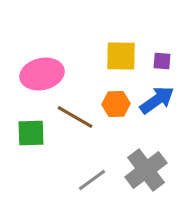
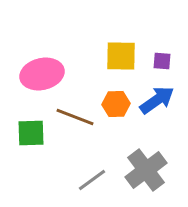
brown line: rotated 9 degrees counterclockwise
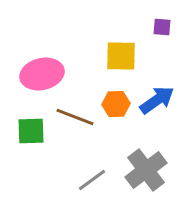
purple square: moved 34 px up
green square: moved 2 px up
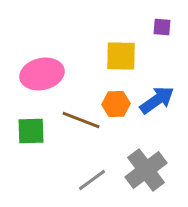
brown line: moved 6 px right, 3 px down
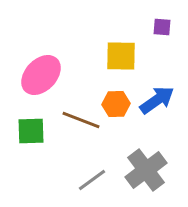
pink ellipse: moved 1 px left, 1 px down; rotated 33 degrees counterclockwise
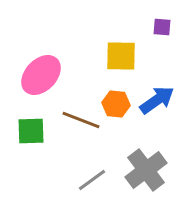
orange hexagon: rotated 8 degrees clockwise
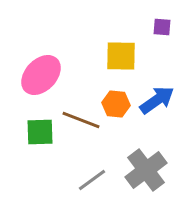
green square: moved 9 px right, 1 px down
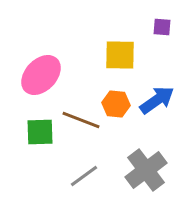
yellow square: moved 1 px left, 1 px up
gray line: moved 8 px left, 4 px up
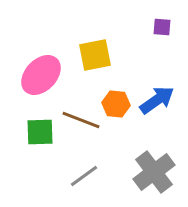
yellow square: moved 25 px left; rotated 12 degrees counterclockwise
gray cross: moved 8 px right, 2 px down
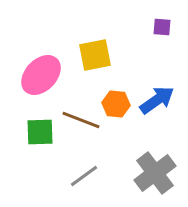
gray cross: moved 1 px right, 1 px down
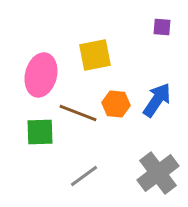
pink ellipse: rotated 30 degrees counterclockwise
blue arrow: rotated 21 degrees counterclockwise
brown line: moved 3 px left, 7 px up
gray cross: moved 3 px right
